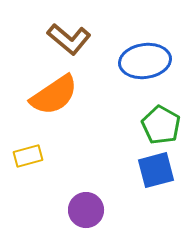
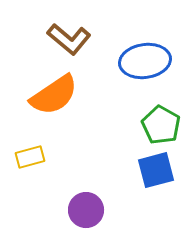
yellow rectangle: moved 2 px right, 1 px down
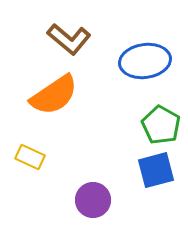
yellow rectangle: rotated 40 degrees clockwise
purple circle: moved 7 px right, 10 px up
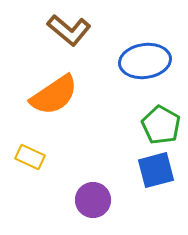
brown L-shape: moved 9 px up
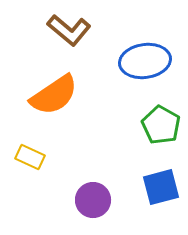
blue square: moved 5 px right, 17 px down
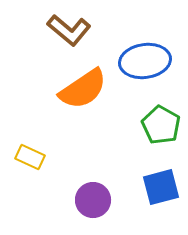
orange semicircle: moved 29 px right, 6 px up
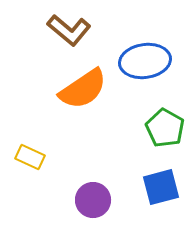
green pentagon: moved 4 px right, 3 px down
